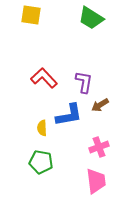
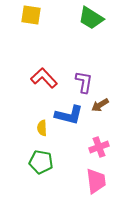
blue L-shape: rotated 24 degrees clockwise
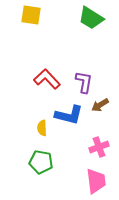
red L-shape: moved 3 px right, 1 px down
